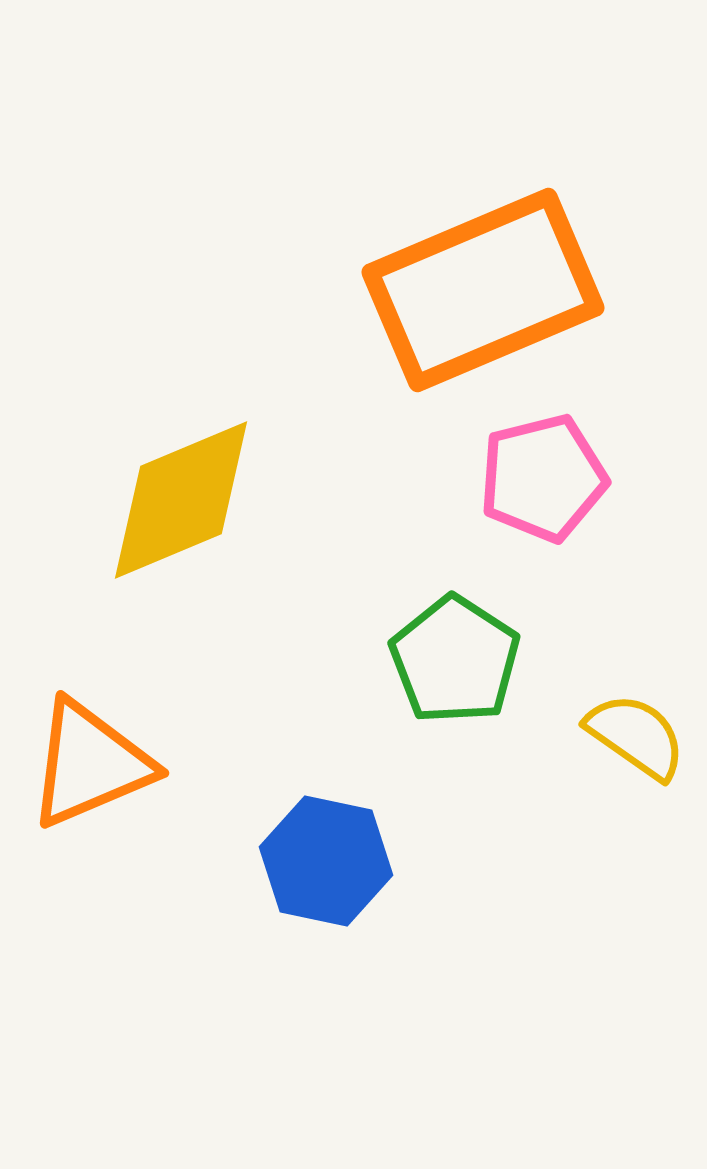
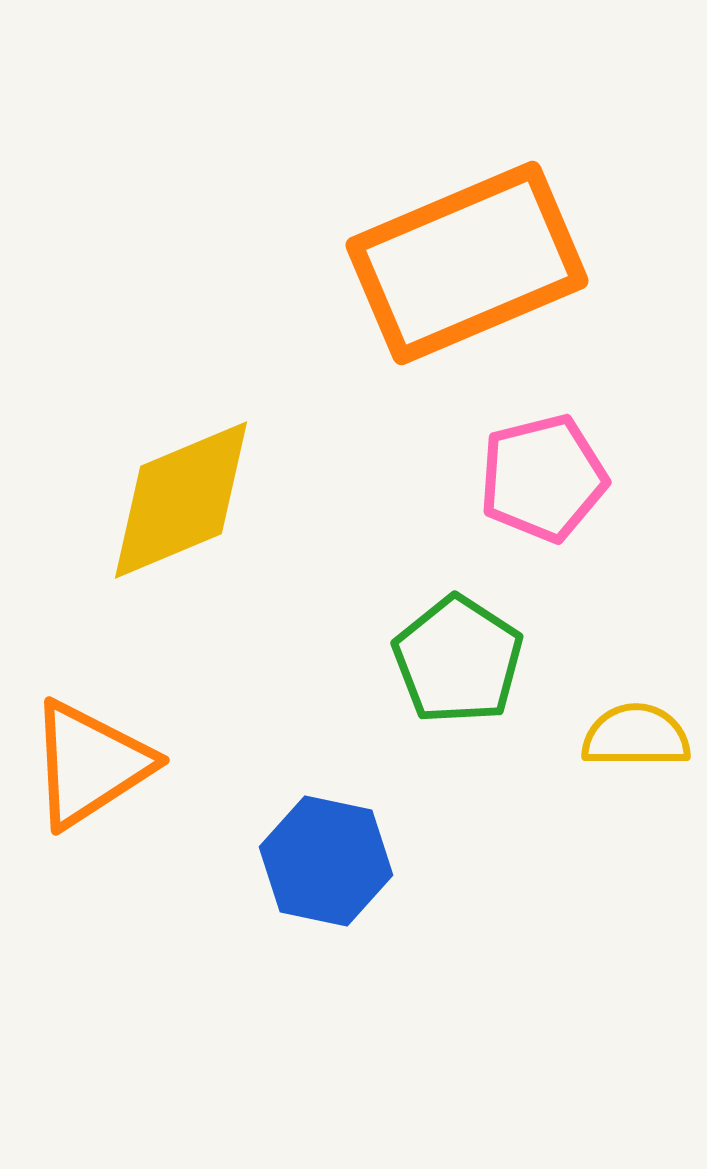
orange rectangle: moved 16 px left, 27 px up
green pentagon: moved 3 px right
yellow semicircle: rotated 35 degrees counterclockwise
orange triangle: rotated 10 degrees counterclockwise
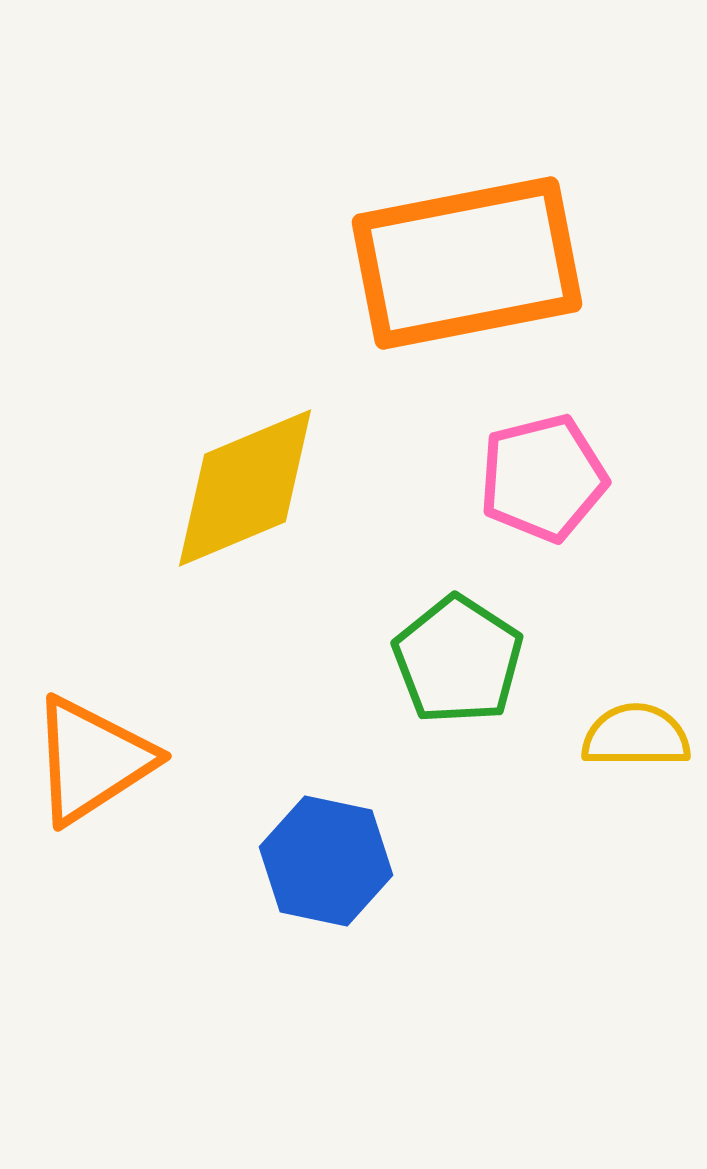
orange rectangle: rotated 12 degrees clockwise
yellow diamond: moved 64 px right, 12 px up
orange triangle: moved 2 px right, 4 px up
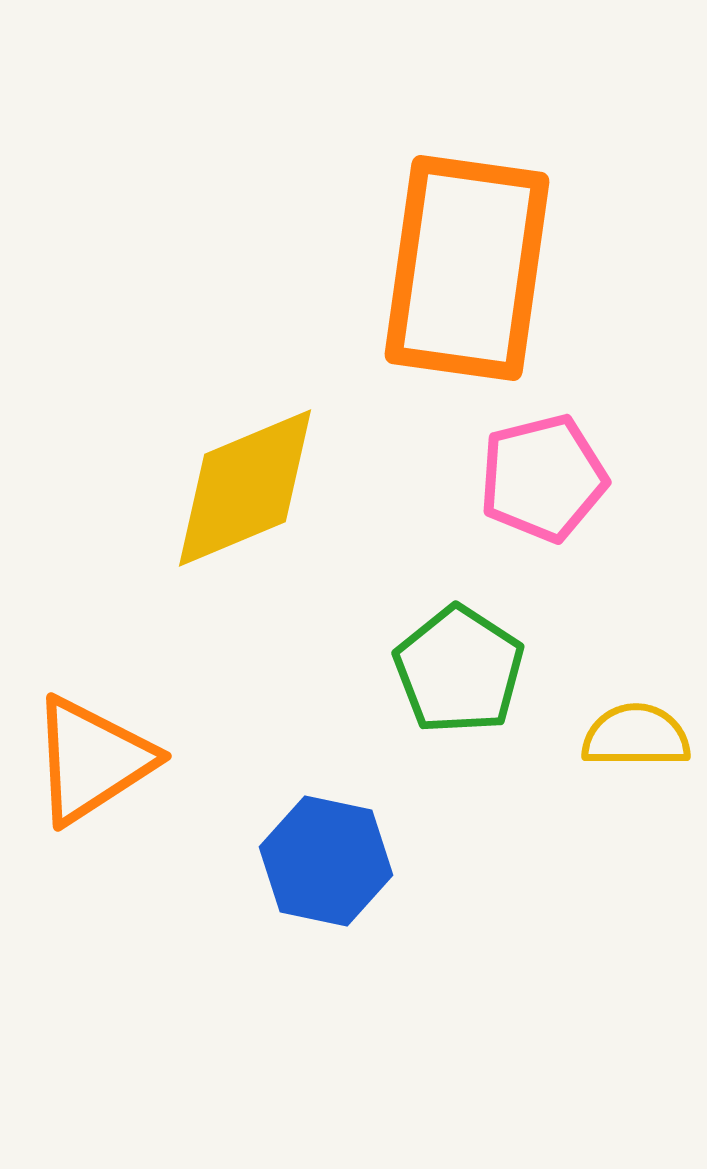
orange rectangle: moved 5 px down; rotated 71 degrees counterclockwise
green pentagon: moved 1 px right, 10 px down
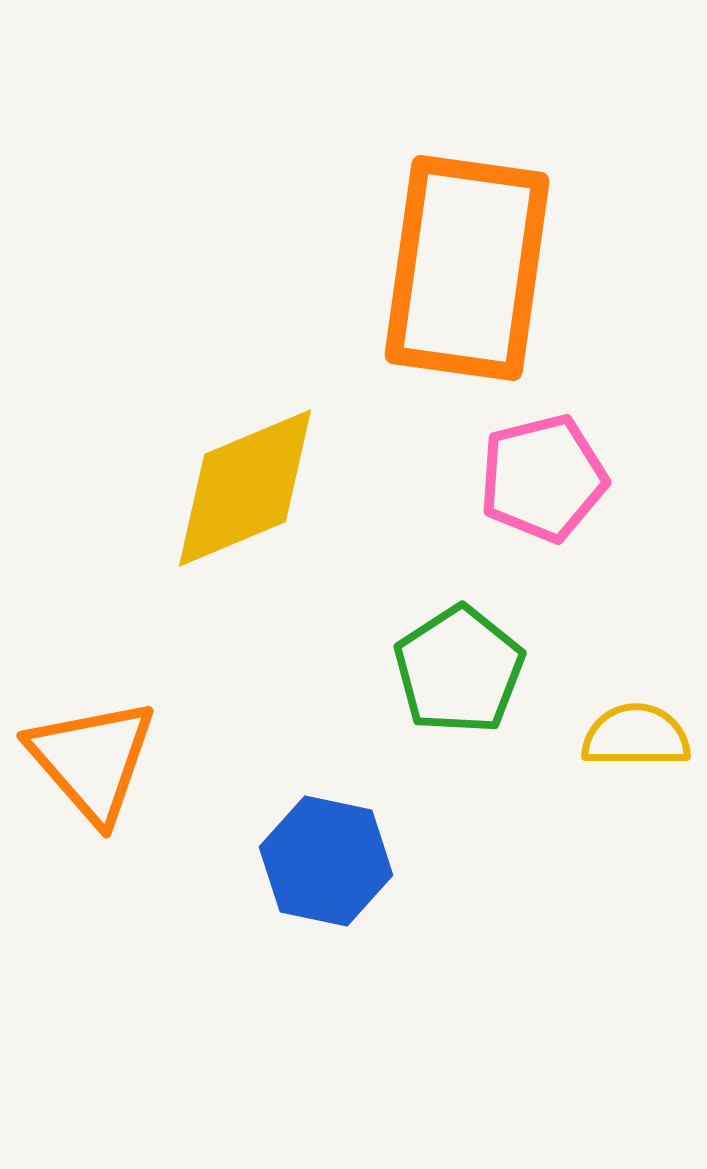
green pentagon: rotated 6 degrees clockwise
orange triangle: rotated 38 degrees counterclockwise
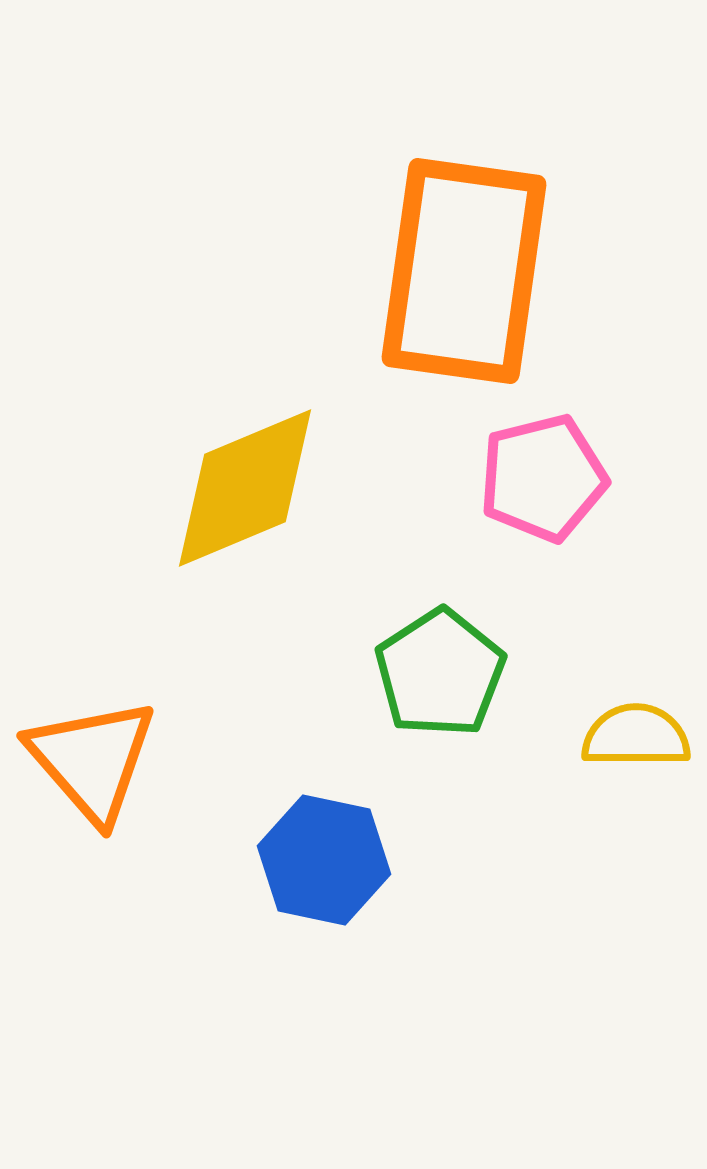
orange rectangle: moved 3 px left, 3 px down
green pentagon: moved 19 px left, 3 px down
blue hexagon: moved 2 px left, 1 px up
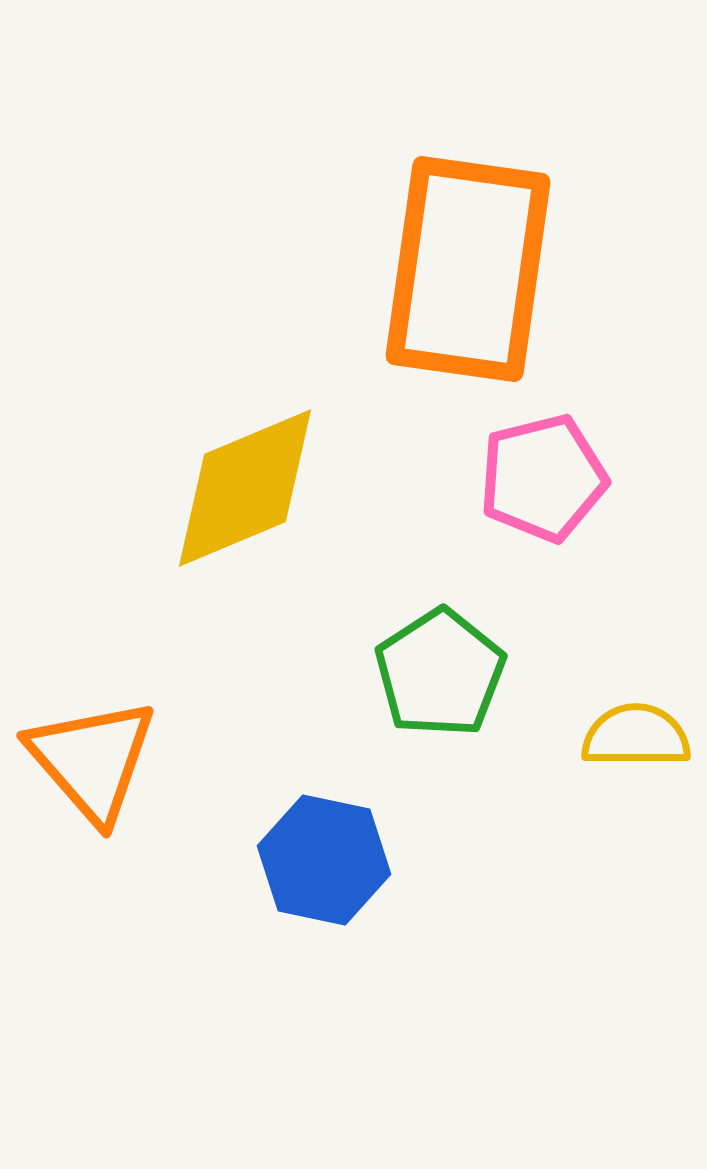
orange rectangle: moved 4 px right, 2 px up
